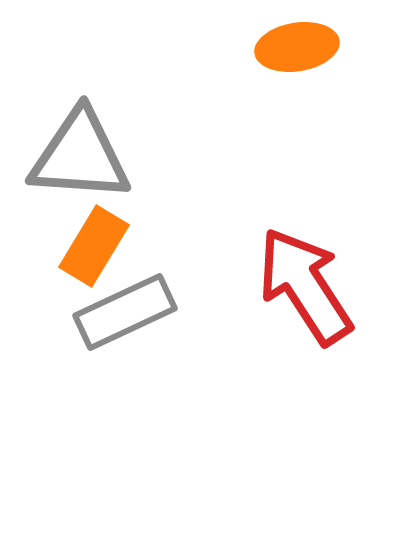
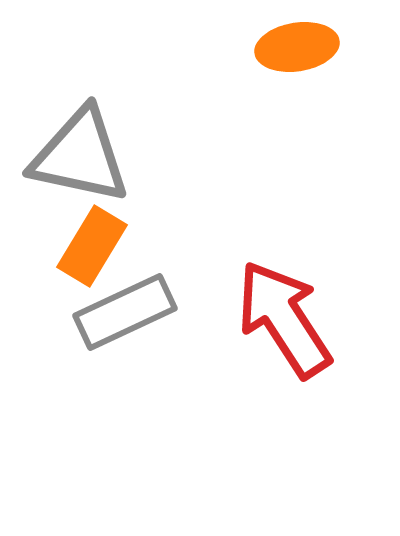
gray triangle: rotated 8 degrees clockwise
orange rectangle: moved 2 px left
red arrow: moved 21 px left, 33 px down
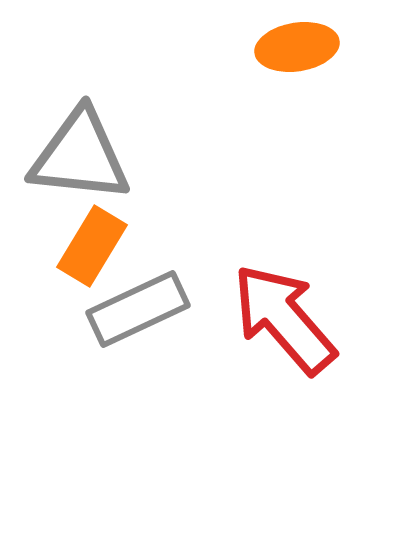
gray triangle: rotated 6 degrees counterclockwise
gray rectangle: moved 13 px right, 3 px up
red arrow: rotated 8 degrees counterclockwise
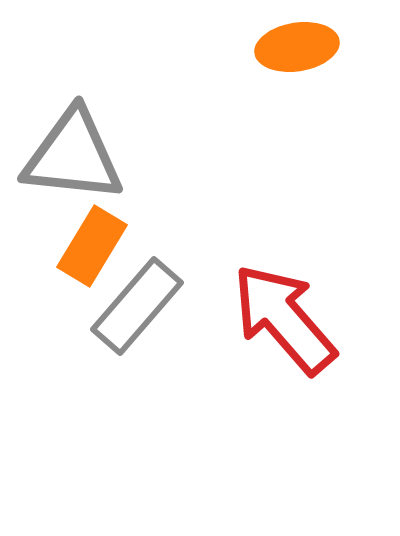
gray triangle: moved 7 px left
gray rectangle: moved 1 px left, 3 px up; rotated 24 degrees counterclockwise
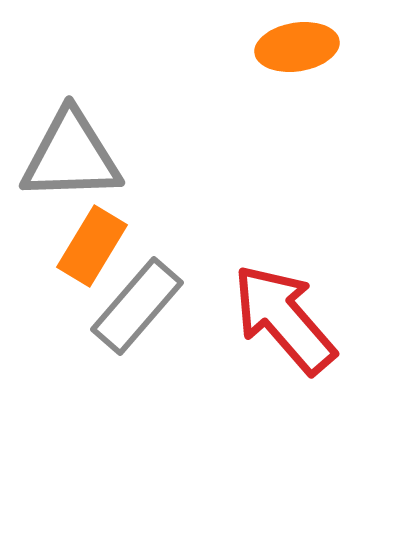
gray triangle: moved 2 px left; rotated 8 degrees counterclockwise
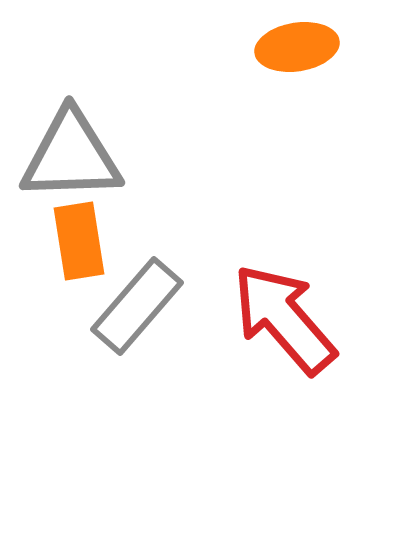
orange rectangle: moved 13 px left, 5 px up; rotated 40 degrees counterclockwise
